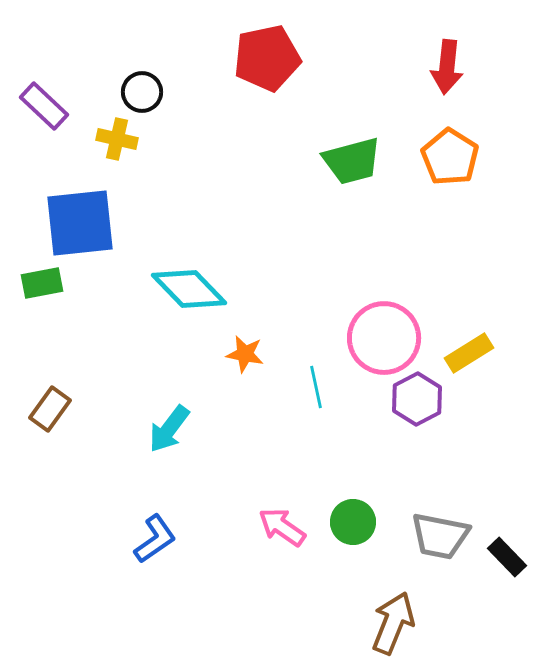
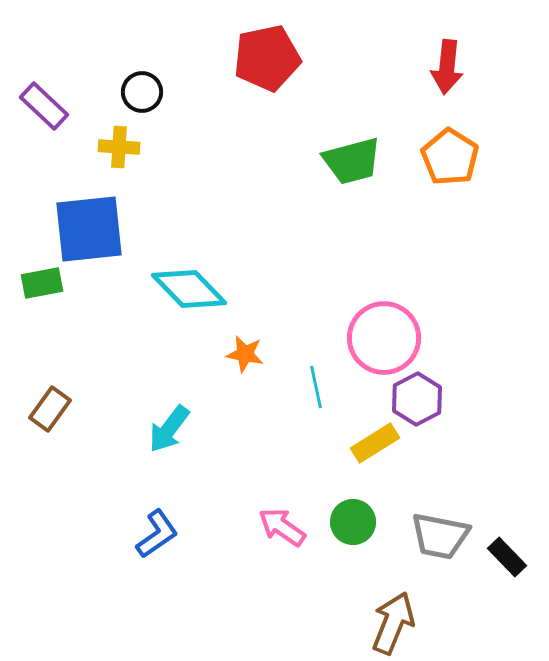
yellow cross: moved 2 px right, 8 px down; rotated 9 degrees counterclockwise
blue square: moved 9 px right, 6 px down
yellow rectangle: moved 94 px left, 90 px down
blue L-shape: moved 2 px right, 5 px up
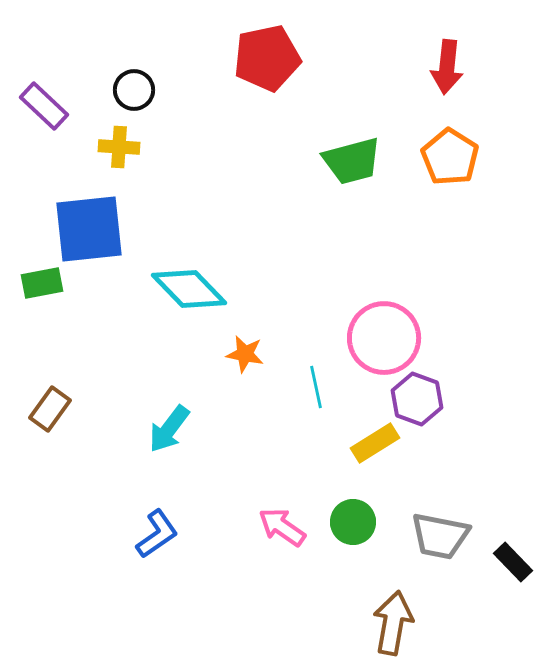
black circle: moved 8 px left, 2 px up
purple hexagon: rotated 12 degrees counterclockwise
black rectangle: moved 6 px right, 5 px down
brown arrow: rotated 12 degrees counterclockwise
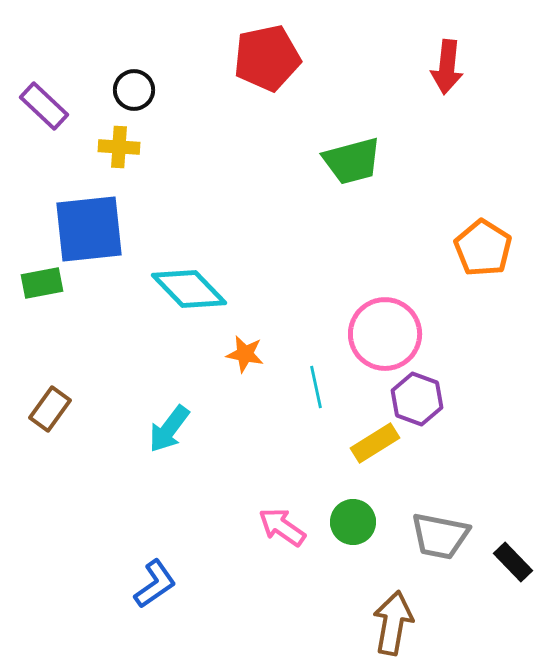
orange pentagon: moved 33 px right, 91 px down
pink circle: moved 1 px right, 4 px up
blue L-shape: moved 2 px left, 50 px down
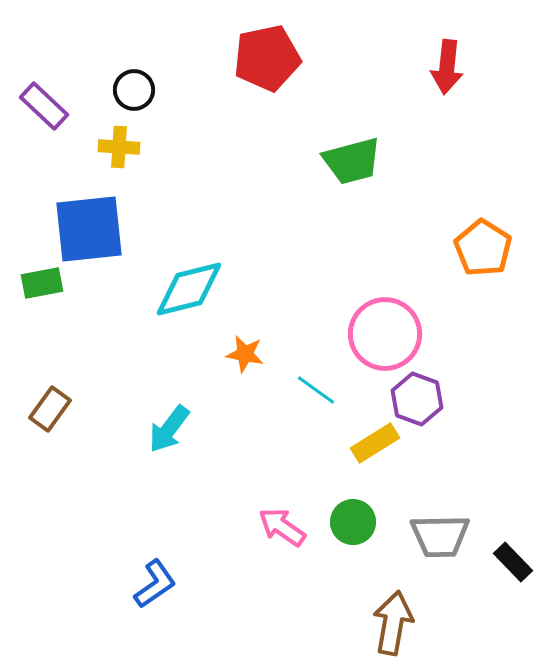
cyan diamond: rotated 60 degrees counterclockwise
cyan line: moved 3 px down; rotated 42 degrees counterclockwise
gray trapezoid: rotated 12 degrees counterclockwise
